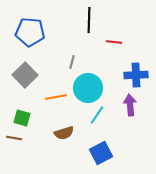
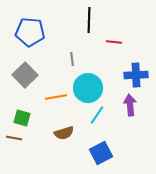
gray line: moved 3 px up; rotated 24 degrees counterclockwise
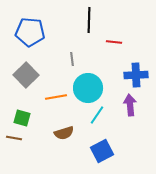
gray square: moved 1 px right
blue square: moved 1 px right, 2 px up
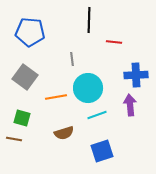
gray square: moved 1 px left, 2 px down; rotated 10 degrees counterclockwise
cyan line: rotated 36 degrees clockwise
brown line: moved 1 px down
blue square: rotated 10 degrees clockwise
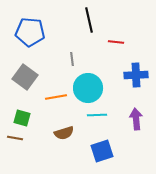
black line: rotated 15 degrees counterclockwise
red line: moved 2 px right
purple arrow: moved 6 px right, 14 px down
cyan line: rotated 18 degrees clockwise
brown line: moved 1 px right, 1 px up
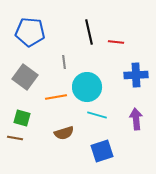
black line: moved 12 px down
gray line: moved 8 px left, 3 px down
cyan circle: moved 1 px left, 1 px up
cyan line: rotated 18 degrees clockwise
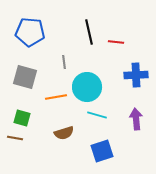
gray square: rotated 20 degrees counterclockwise
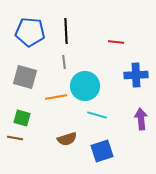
black line: moved 23 px left, 1 px up; rotated 10 degrees clockwise
cyan circle: moved 2 px left, 1 px up
purple arrow: moved 5 px right
brown semicircle: moved 3 px right, 6 px down
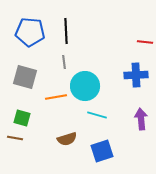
red line: moved 29 px right
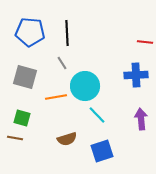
black line: moved 1 px right, 2 px down
gray line: moved 2 px left, 1 px down; rotated 24 degrees counterclockwise
cyan line: rotated 30 degrees clockwise
